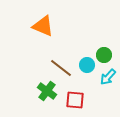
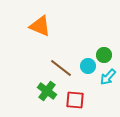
orange triangle: moved 3 px left
cyan circle: moved 1 px right, 1 px down
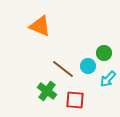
green circle: moved 2 px up
brown line: moved 2 px right, 1 px down
cyan arrow: moved 2 px down
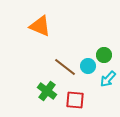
green circle: moved 2 px down
brown line: moved 2 px right, 2 px up
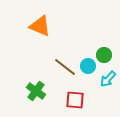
green cross: moved 11 px left
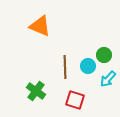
brown line: rotated 50 degrees clockwise
red square: rotated 12 degrees clockwise
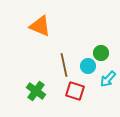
green circle: moved 3 px left, 2 px up
brown line: moved 1 px left, 2 px up; rotated 10 degrees counterclockwise
red square: moved 9 px up
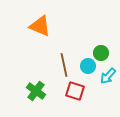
cyan arrow: moved 3 px up
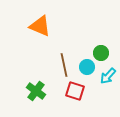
cyan circle: moved 1 px left, 1 px down
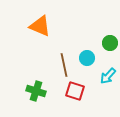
green circle: moved 9 px right, 10 px up
cyan circle: moved 9 px up
green cross: rotated 18 degrees counterclockwise
